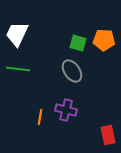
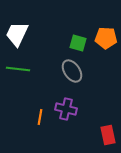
orange pentagon: moved 2 px right, 2 px up
purple cross: moved 1 px up
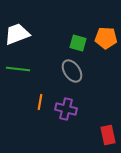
white trapezoid: rotated 44 degrees clockwise
orange line: moved 15 px up
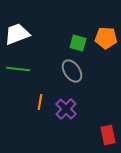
purple cross: rotated 30 degrees clockwise
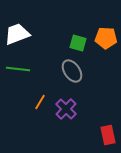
orange line: rotated 21 degrees clockwise
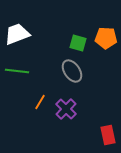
green line: moved 1 px left, 2 px down
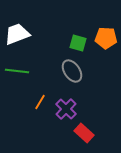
red rectangle: moved 24 px left, 2 px up; rotated 36 degrees counterclockwise
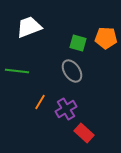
white trapezoid: moved 12 px right, 7 px up
purple cross: rotated 15 degrees clockwise
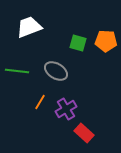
orange pentagon: moved 3 px down
gray ellipse: moved 16 px left; rotated 25 degrees counterclockwise
